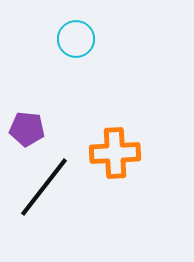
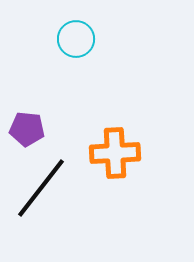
black line: moved 3 px left, 1 px down
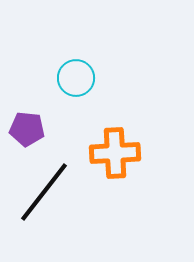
cyan circle: moved 39 px down
black line: moved 3 px right, 4 px down
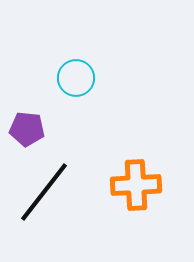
orange cross: moved 21 px right, 32 px down
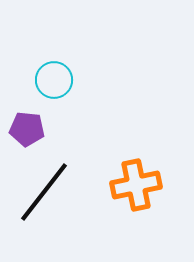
cyan circle: moved 22 px left, 2 px down
orange cross: rotated 9 degrees counterclockwise
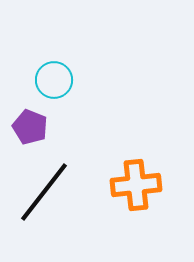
purple pentagon: moved 3 px right, 2 px up; rotated 16 degrees clockwise
orange cross: rotated 6 degrees clockwise
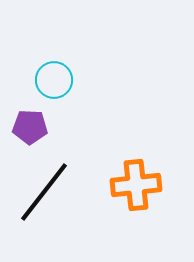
purple pentagon: rotated 20 degrees counterclockwise
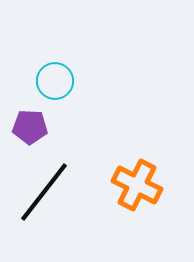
cyan circle: moved 1 px right, 1 px down
orange cross: moved 1 px right; rotated 33 degrees clockwise
